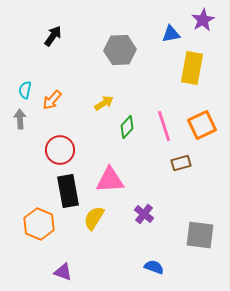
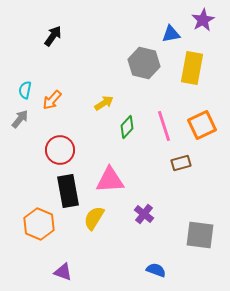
gray hexagon: moved 24 px right, 13 px down; rotated 16 degrees clockwise
gray arrow: rotated 42 degrees clockwise
blue semicircle: moved 2 px right, 3 px down
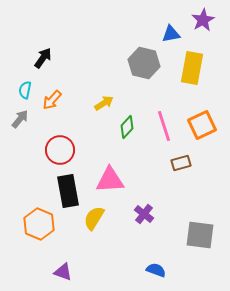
black arrow: moved 10 px left, 22 px down
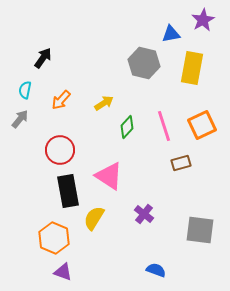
orange arrow: moved 9 px right
pink triangle: moved 1 px left, 4 px up; rotated 36 degrees clockwise
orange hexagon: moved 15 px right, 14 px down
gray square: moved 5 px up
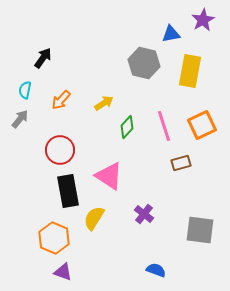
yellow rectangle: moved 2 px left, 3 px down
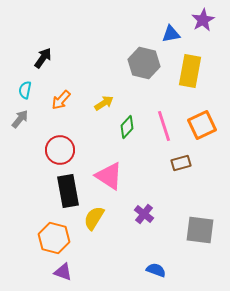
orange hexagon: rotated 8 degrees counterclockwise
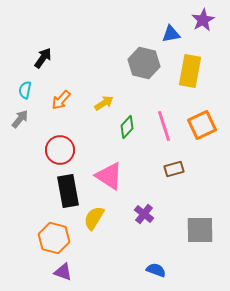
brown rectangle: moved 7 px left, 6 px down
gray square: rotated 8 degrees counterclockwise
